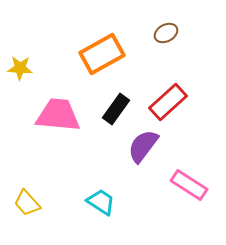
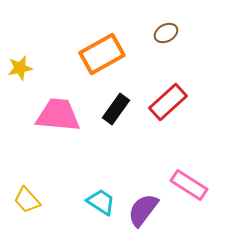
yellow star: rotated 15 degrees counterclockwise
purple semicircle: moved 64 px down
yellow trapezoid: moved 3 px up
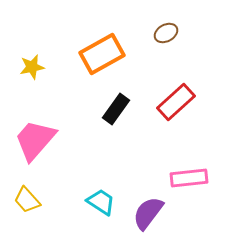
yellow star: moved 12 px right, 1 px up
red rectangle: moved 8 px right
pink trapezoid: moved 23 px left, 25 px down; rotated 54 degrees counterclockwise
pink rectangle: moved 7 px up; rotated 39 degrees counterclockwise
purple semicircle: moved 5 px right, 3 px down
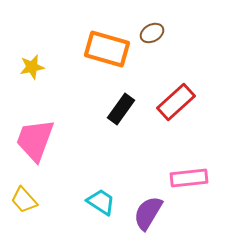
brown ellipse: moved 14 px left
orange rectangle: moved 5 px right, 5 px up; rotated 45 degrees clockwise
black rectangle: moved 5 px right
pink trapezoid: rotated 21 degrees counterclockwise
yellow trapezoid: moved 3 px left
purple semicircle: rotated 6 degrees counterclockwise
